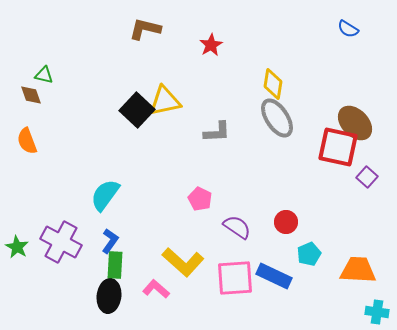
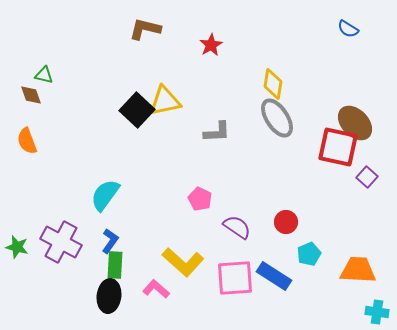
green star: rotated 15 degrees counterclockwise
blue rectangle: rotated 8 degrees clockwise
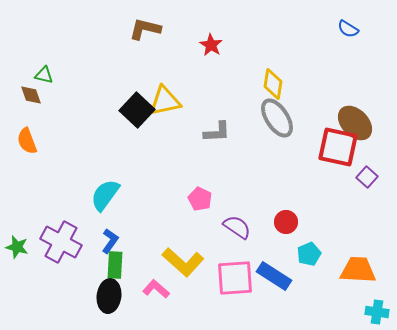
red star: rotated 10 degrees counterclockwise
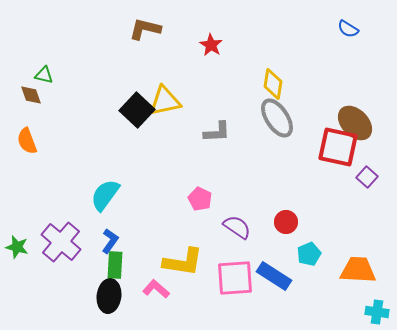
purple cross: rotated 12 degrees clockwise
yellow L-shape: rotated 33 degrees counterclockwise
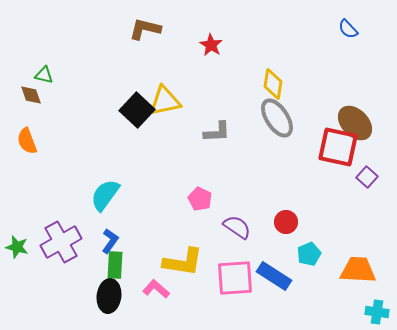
blue semicircle: rotated 15 degrees clockwise
purple cross: rotated 21 degrees clockwise
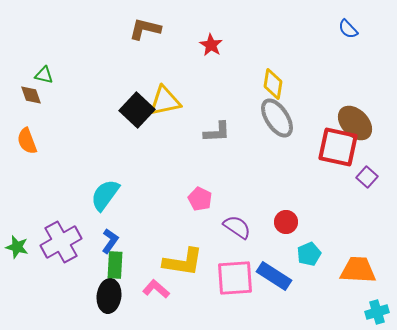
cyan cross: rotated 25 degrees counterclockwise
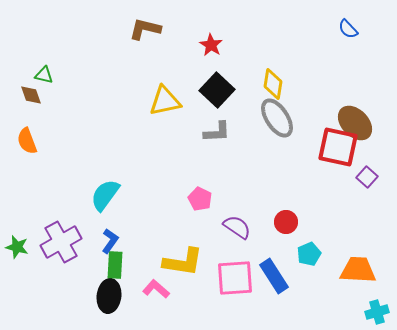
black square: moved 80 px right, 20 px up
blue rectangle: rotated 24 degrees clockwise
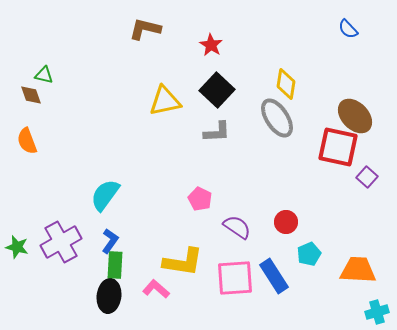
yellow diamond: moved 13 px right
brown ellipse: moved 7 px up
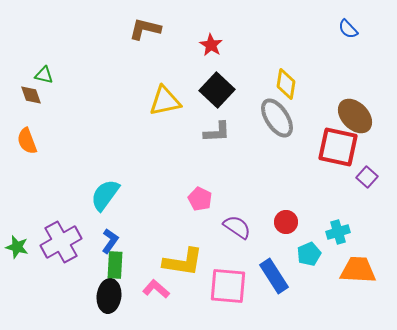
pink square: moved 7 px left, 8 px down; rotated 9 degrees clockwise
cyan cross: moved 39 px left, 80 px up
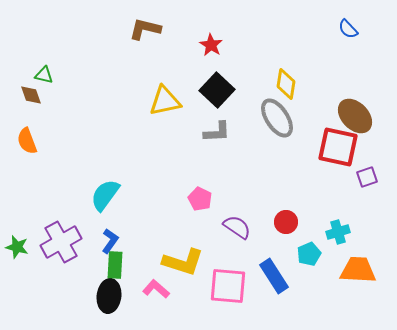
purple square: rotated 30 degrees clockwise
yellow L-shape: rotated 9 degrees clockwise
